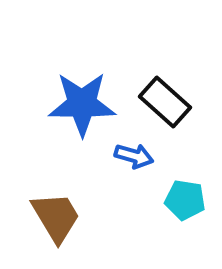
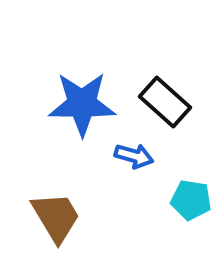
cyan pentagon: moved 6 px right
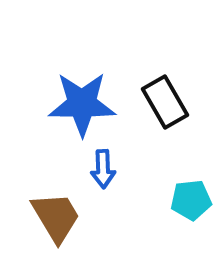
black rectangle: rotated 18 degrees clockwise
blue arrow: moved 31 px left, 13 px down; rotated 72 degrees clockwise
cyan pentagon: rotated 15 degrees counterclockwise
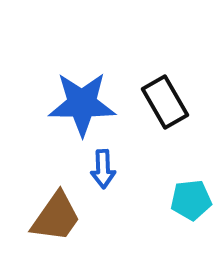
brown trapezoid: rotated 66 degrees clockwise
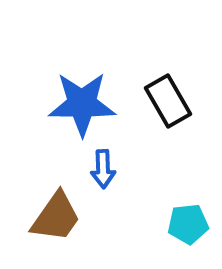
black rectangle: moved 3 px right, 1 px up
cyan pentagon: moved 3 px left, 24 px down
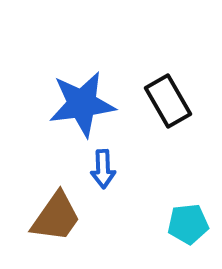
blue star: rotated 8 degrees counterclockwise
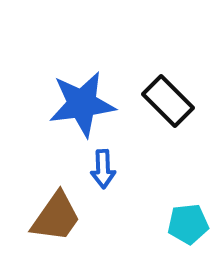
black rectangle: rotated 15 degrees counterclockwise
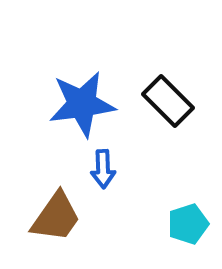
cyan pentagon: rotated 12 degrees counterclockwise
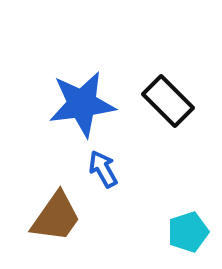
blue arrow: rotated 153 degrees clockwise
cyan pentagon: moved 8 px down
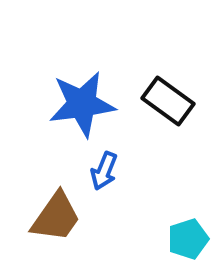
black rectangle: rotated 9 degrees counterclockwise
blue arrow: moved 1 px right, 2 px down; rotated 129 degrees counterclockwise
cyan pentagon: moved 7 px down
